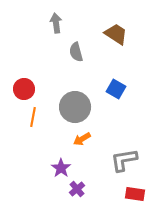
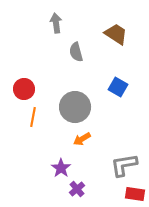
blue square: moved 2 px right, 2 px up
gray L-shape: moved 5 px down
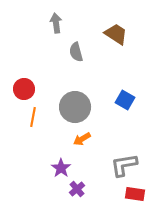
blue square: moved 7 px right, 13 px down
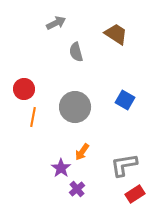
gray arrow: rotated 72 degrees clockwise
orange arrow: moved 13 px down; rotated 24 degrees counterclockwise
red rectangle: rotated 42 degrees counterclockwise
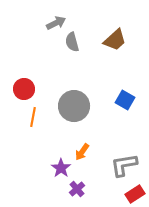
brown trapezoid: moved 1 px left, 6 px down; rotated 105 degrees clockwise
gray semicircle: moved 4 px left, 10 px up
gray circle: moved 1 px left, 1 px up
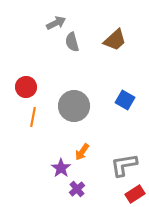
red circle: moved 2 px right, 2 px up
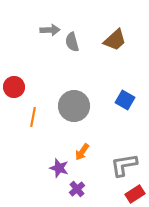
gray arrow: moved 6 px left, 7 px down; rotated 24 degrees clockwise
red circle: moved 12 px left
purple star: moved 2 px left; rotated 18 degrees counterclockwise
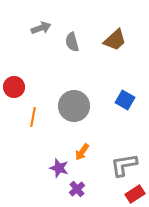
gray arrow: moved 9 px left, 2 px up; rotated 18 degrees counterclockwise
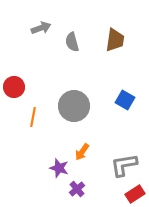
brown trapezoid: rotated 40 degrees counterclockwise
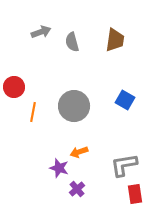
gray arrow: moved 4 px down
orange line: moved 5 px up
orange arrow: moved 3 px left; rotated 36 degrees clockwise
red rectangle: rotated 66 degrees counterclockwise
